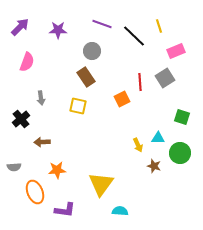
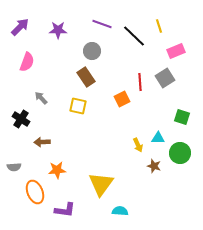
gray arrow: rotated 144 degrees clockwise
black cross: rotated 18 degrees counterclockwise
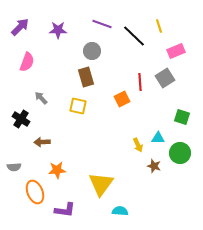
brown rectangle: rotated 18 degrees clockwise
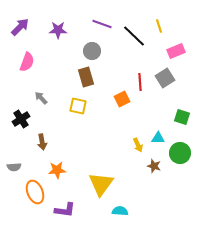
black cross: rotated 24 degrees clockwise
brown arrow: rotated 98 degrees counterclockwise
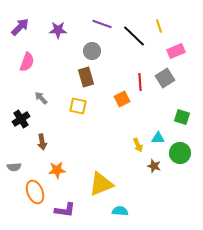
yellow triangle: rotated 32 degrees clockwise
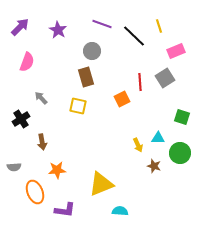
purple star: rotated 30 degrees clockwise
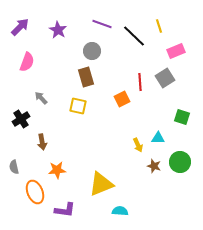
green circle: moved 9 px down
gray semicircle: rotated 80 degrees clockwise
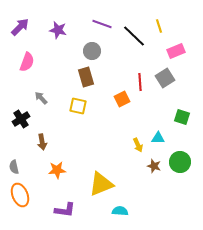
purple star: rotated 18 degrees counterclockwise
orange ellipse: moved 15 px left, 3 px down
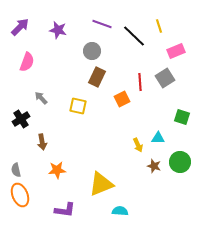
brown rectangle: moved 11 px right; rotated 42 degrees clockwise
gray semicircle: moved 2 px right, 3 px down
